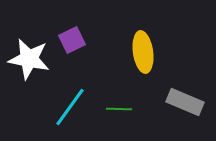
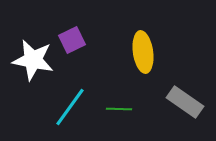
white star: moved 4 px right, 1 px down
gray rectangle: rotated 12 degrees clockwise
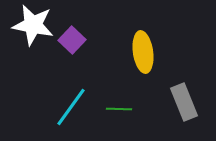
purple square: rotated 20 degrees counterclockwise
white star: moved 35 px up
gray rectangle: moved 1 px left; rotated 33 degrees clockwise
cyan line: moved 1 px right
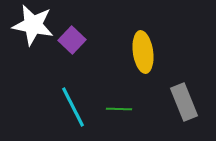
cyan line: moved 2 px right; rotated 63 degrees counterclockwise
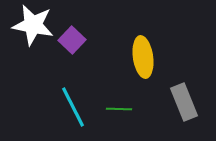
yellow ellipse: moved 5 px down
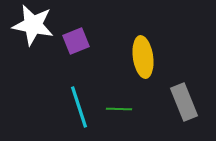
purple square: moved 4 px right, 1 px down; rotated 24 degrees clockwise
cyan line: moved 6 px right; rotated 9 degrees clockwise
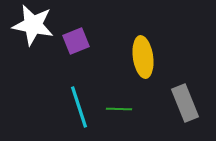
gray rectangle: moved 1 px right, 1 px down
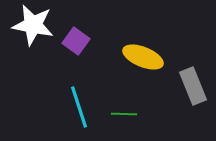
purple square: rotated 32 degrees counterclockwise
yellow ellipse: rotated 60 degrees counterclockwise
gray rectangle: moved 8 px right, 17 px up
green line: moved 5 px right, 5 px down
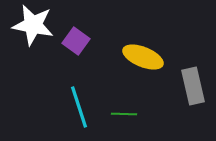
gray rectangle: rotated 9 degrees clockwise
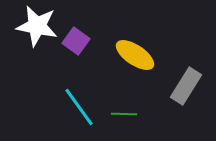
white star: moved 4 px right, 1 px down
yellow ellipse: moved 8 px left, 2 px up; rotated 12 degrees clockwise
gray rectangle: moved 7 px left; rotated 45 degrees clockwise
cyan line: rotated 18 degrees counterclockwise
